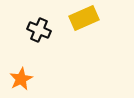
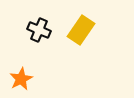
yellow rectangle: moved 3 px left, 12 px down; rotated 32 degrees counterclockwise
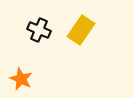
orange star: rotated 20 degrees counterclockwise
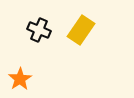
orange star: moved 1 px left; rotated 15 degrees clockwise
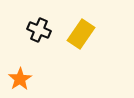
yellow rectangle: moved 4 px down
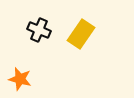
orange star: rotated 25 degrees counterclockwise
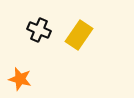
yellow rectangle: moved 2 px left, 1 px down
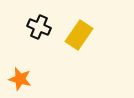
black cross: moved 3 px up
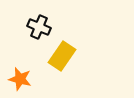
yellow rectangle: moved 17 px left, 21 px down
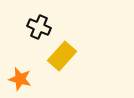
yellow rectangle: rotated 8 degrees clockwise
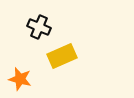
yellow rectangle: rotated 24 degrees clockwise
